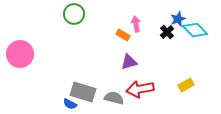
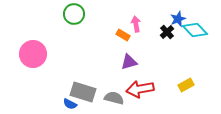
pink circle: moved 13 px right
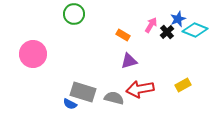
pink arrow: moved 15 px right, 1 px down; rotated 42 degrees clockwise
cyan diamond: rotated 25 degrees counterclockwise
purple triangle: moved 1 px up
yellow rectangle: moved 3 px left
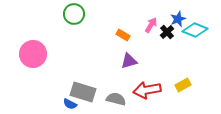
red arrow: moved 7 px right, 1 px down
gray semicircle: moved 2 px right, 1 px down
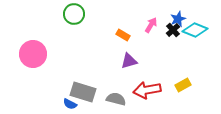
black cross: moved 6 px right, 2 px up
